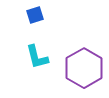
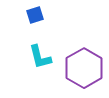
cyan L-shape: moved 3 px right
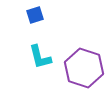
purple hexagon: rotated 12 degrees counterclockwise
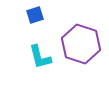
purple hexagon: moved 3 px left, 24 px up
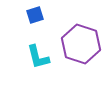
cyan L-shape: moved 2 px left
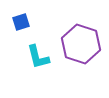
blue square: moved 14 px left, 7 px down
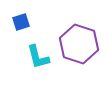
purple hexagon: moved 2 px left
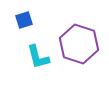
blue square: moved 3 px right, 2 px up
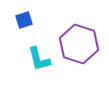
cyan L-shape: moved 1 px right, 2 px down
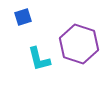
blue square: moved 1 px left, 3 px up
